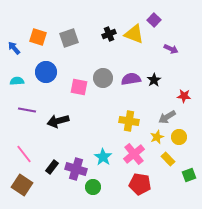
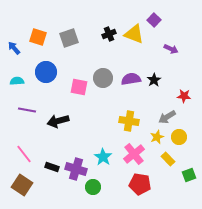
black rectangle: rotated 72 degrees clockwise
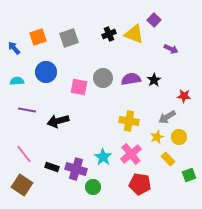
orange square: rotated 36 degrees counterclockwise
pink cross: moved 3 px left
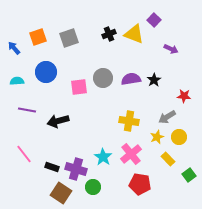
pink square: rotated 18 degrees counterclockwise
green square: rotated 16 degrees counterclockwise
brown square: moved 39 px right, 8 px down
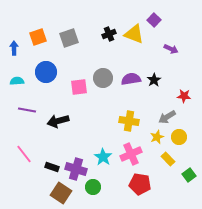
blue arrow: rotated 40 degrees clockwise
pink cross: rotated 15 degrees clockwise
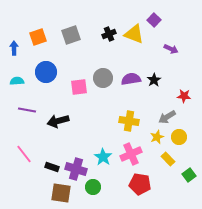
gray square: moved 2 px right, 3 px up
brown square: rotated 25 degrees counterclockwise
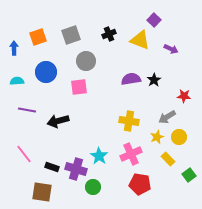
yellow triangle: moved 6 px right, 6 px down
gray circle: moved 17 px left, 17 px up
cyan star: moved 4 px left, 1 px up
brown square: moved 19 px left, 1 px up
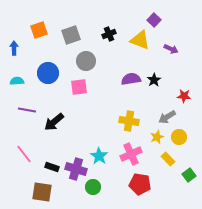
orange square: moved 1 px right, 7 px up
blue circle: moved 2 px right, 1 px down
black arrow: moved 4 px left, 1 px down; rotated 25 degrees counterclockwise
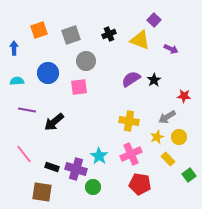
purple semicircle: rotated 24 degrees counterclockwise
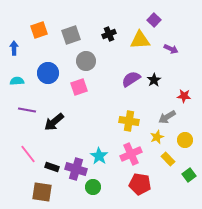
yellow triangle: rotated 25 degrees counterclockwise
pink square: rotated 12 degrees counterclockwise
yellow circle: moved 6 px right, 3 px down
pink line: moved 4 px right
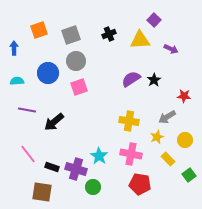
gray circle: moved 10 px left
pink cross: rotated 35 degrees clockwise
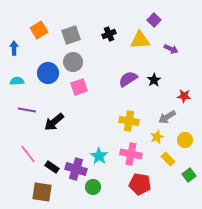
orange square: rotated 12 degrees counterclockwise
gray circle: moved 3 px left, 1 px down
purple semicircle: moved 3 px left
black rectangle: rotated 16 degrees clockwise
